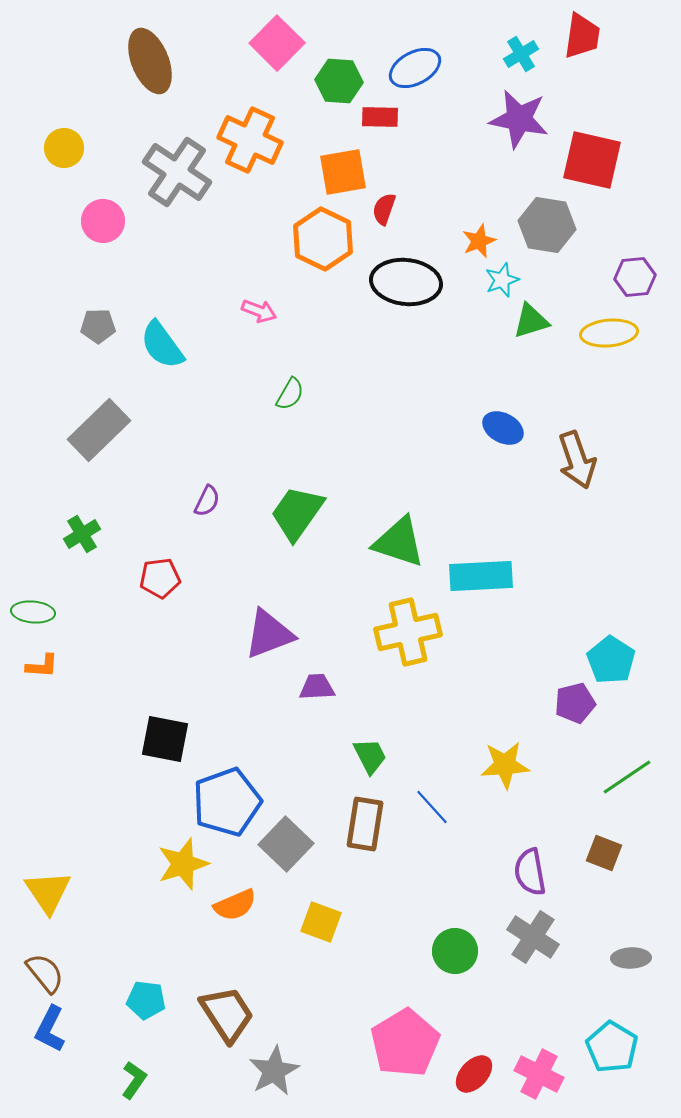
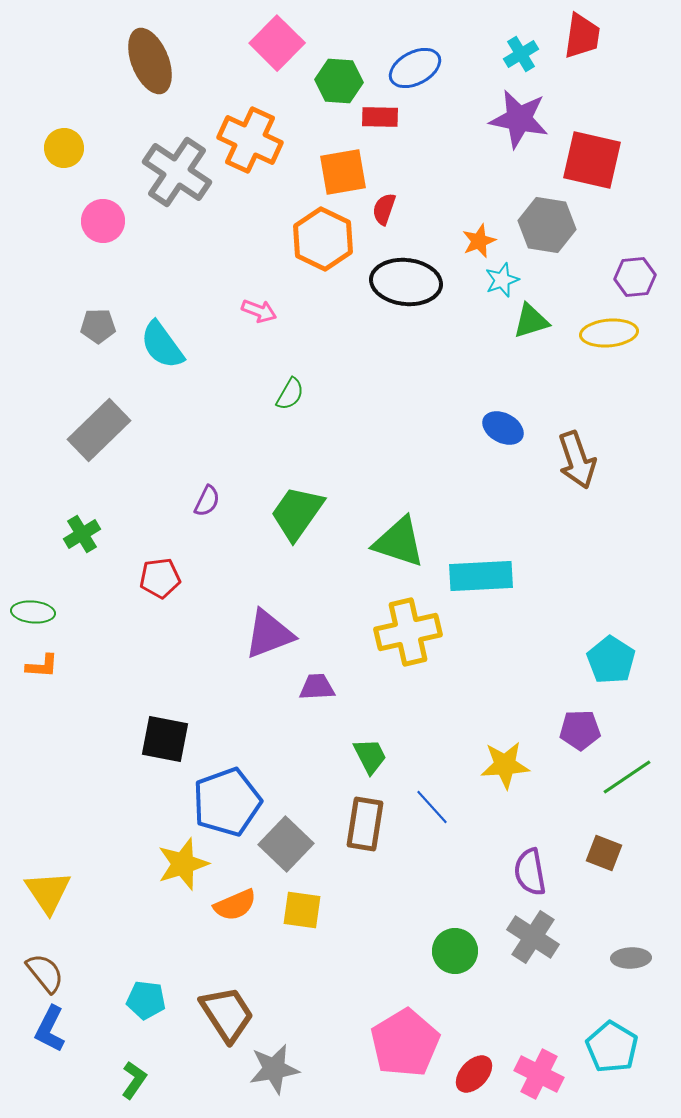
purple pentagon at (575, 703): moved 5 px right, 27 px down; rotated 12 degrees clockwise
yellow square at (321, 922): moved 19 px left, 12 px up; rotated 12 degrees counterclockwise
gray star at (274, 1071): moved 2 px up; rotated 18 degrees clockwise
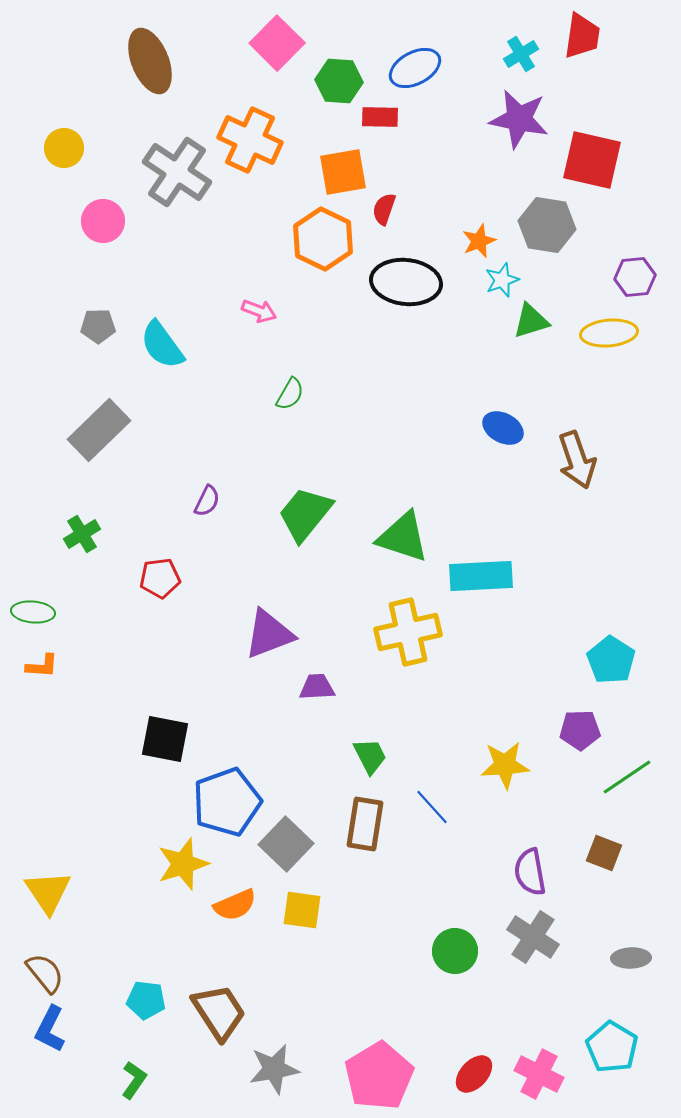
green trapezoid at (297, 513): moved 8 px right, 1 px down; rotated 4 degrees clockwise
green triangle at (399, 542): moved 4 px right, 5 px up
brown trapezoid at (227, 1014): moved 8 px left, 2 px up
pink pentagon at (405, 1043): moved 26 px left, 33 px down
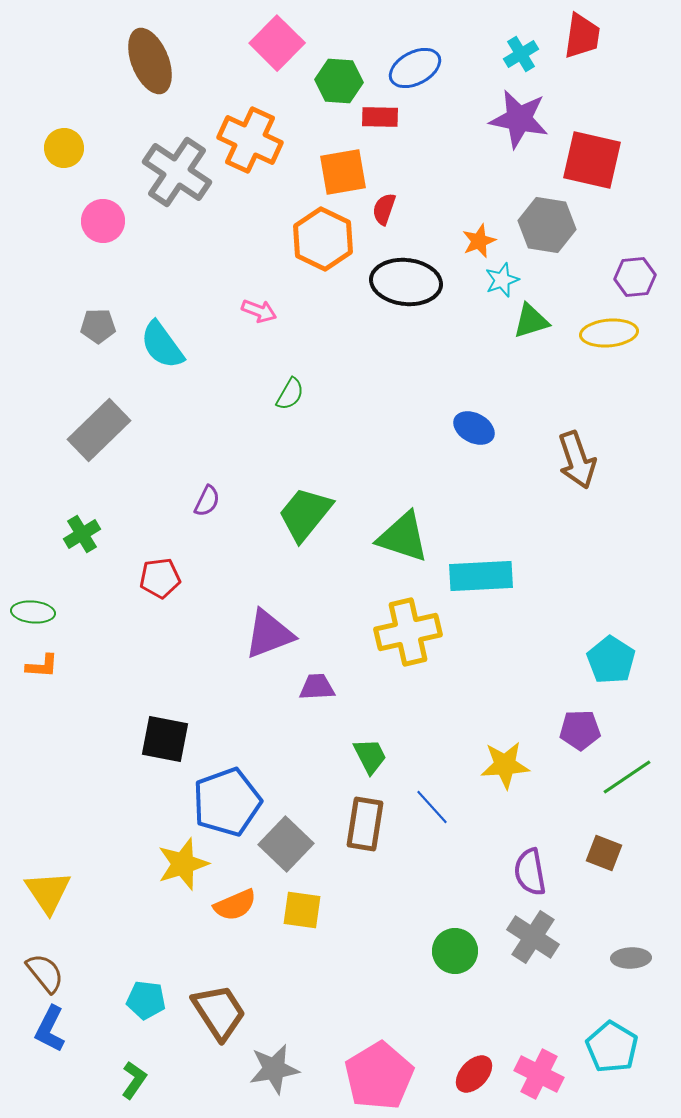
blue ellipse at (503, 428): moved 29 px left
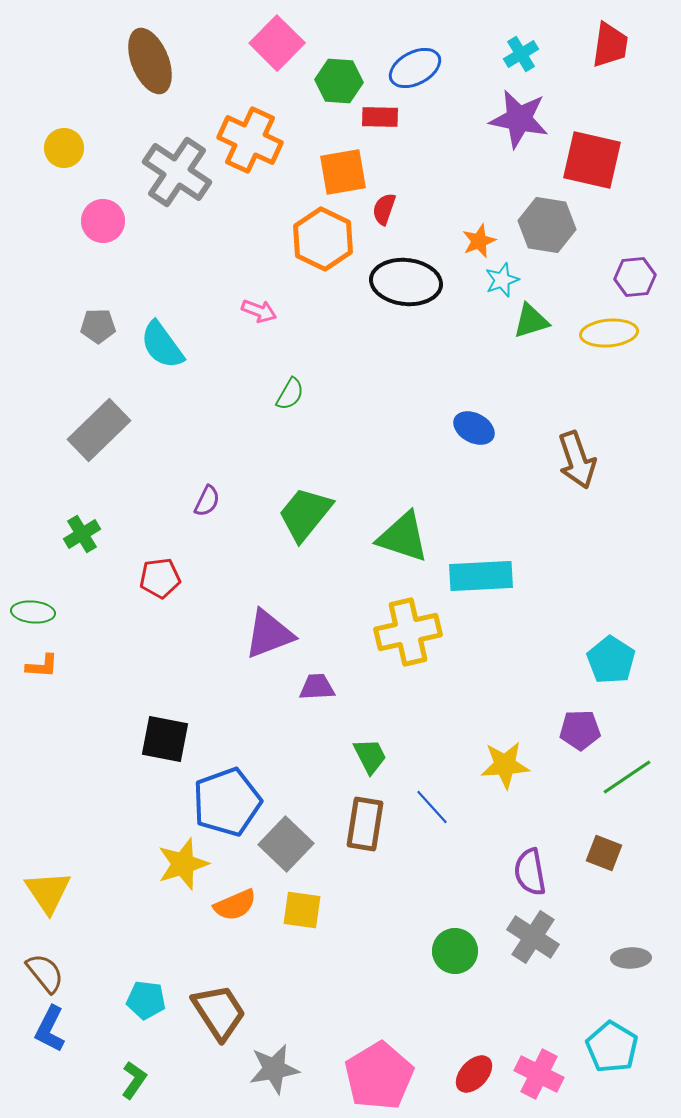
red trapezoid at (582, 36): moved 28 px right, 9 px down
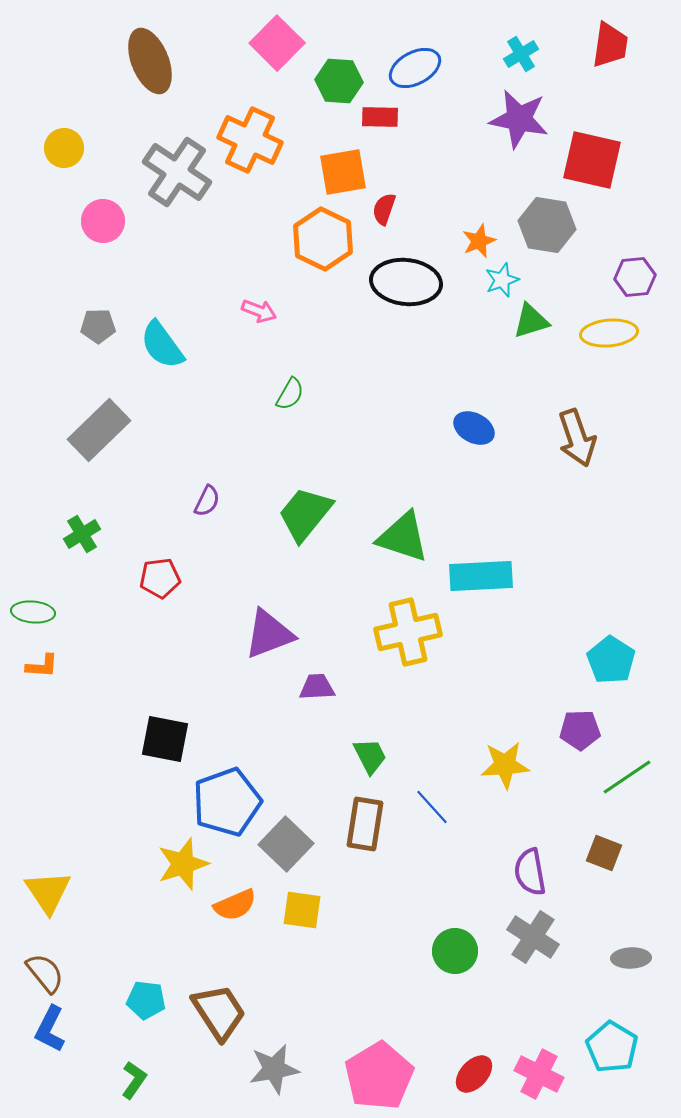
brown arrow at (577, 460): moved 22 px up
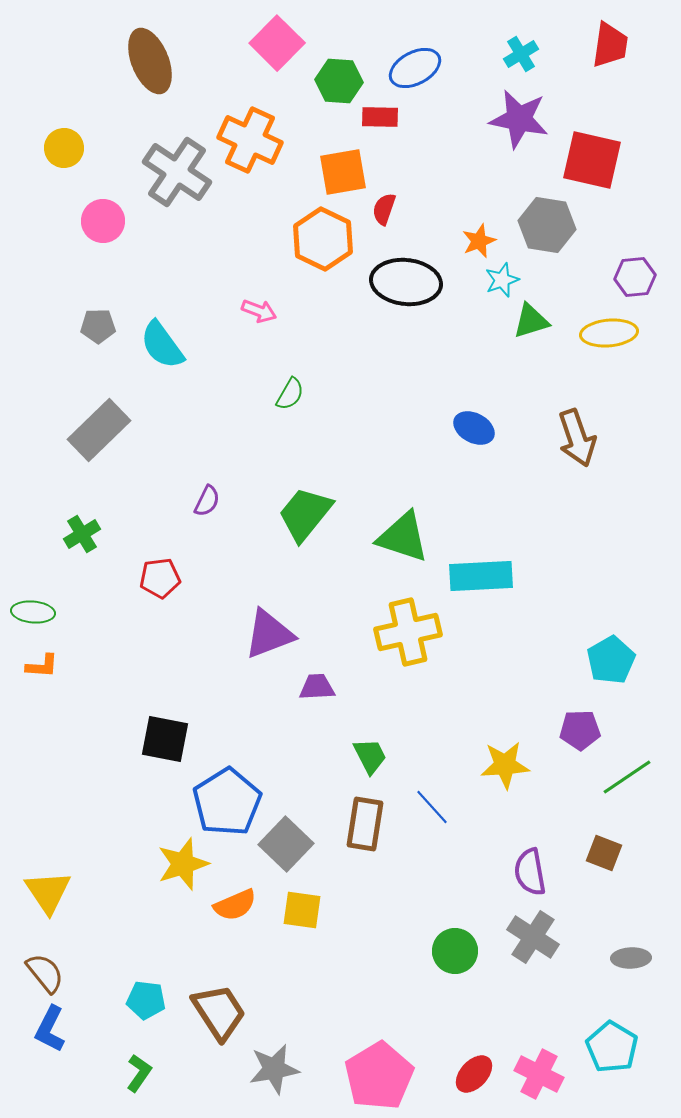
cyan pentagon at (611, 660): rotated 9 degrees clockwise
blue pentagon at (227, 802): rotated 12 degrees counterclockwise
green L-shape at (134, 1080): moved 5 px right, 7 px up
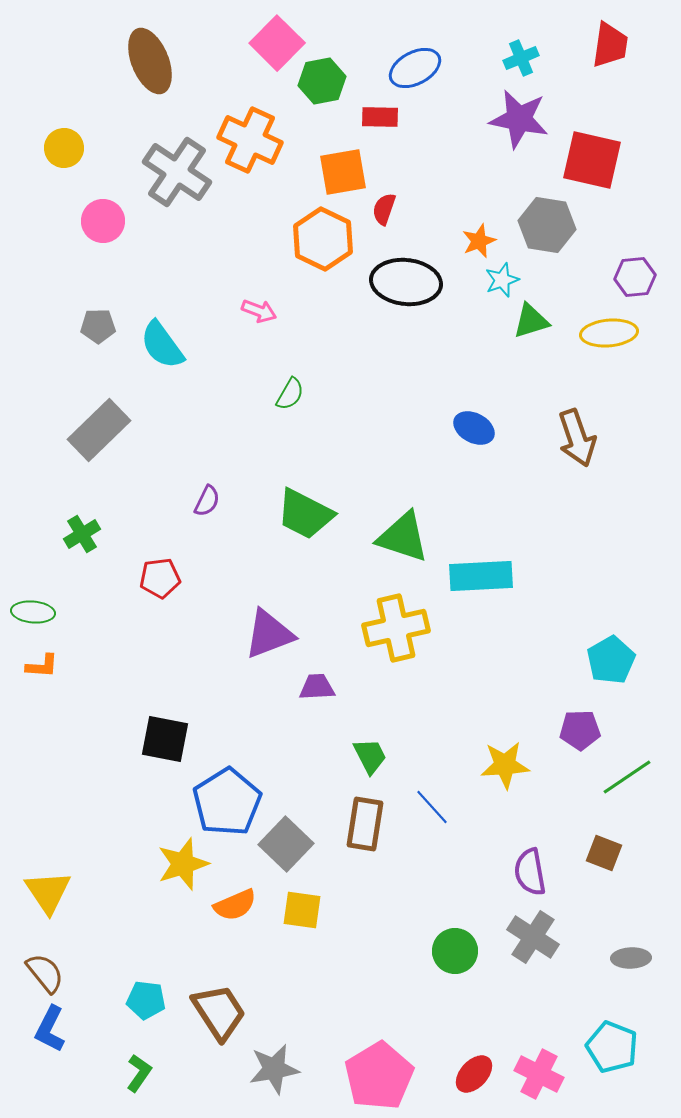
cyan cross at (521, 54): moved 4 px down; rotated 8 degrees clockwise
green hexagon at (339, 81): moved 17 px left; rotated 15 degrees counterclockwise
green trapezoid at (305, 514): rotated 102 degrees counterclockwise
yellow cross at (408, 632): moved 12 px left, 4 px up
cyan pentagon at (612, 1047): rotated 9 degrees counterclockwise
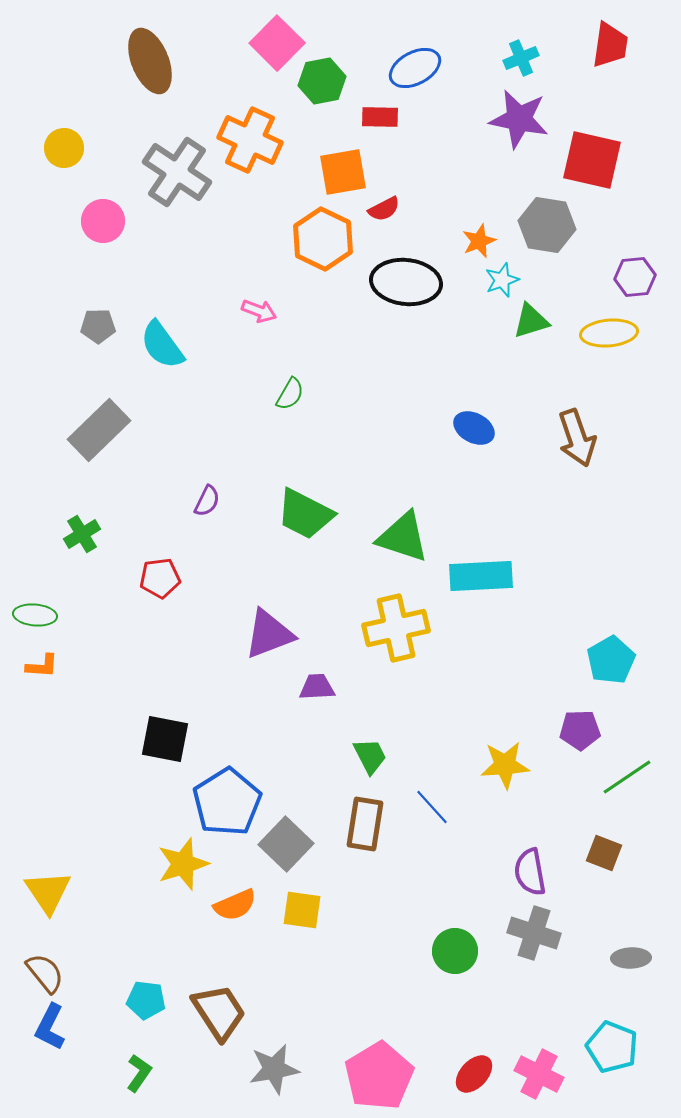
red semicircle at (384, 209): rotated 136 degrees counterclockwise
green ellipse at (33, 612): moved 2 px right, 3 px down
gray cross at (533, 937): moved 1 px right, 4 px up; rotated 15 degrees counterclockwise
blue L-shape at (50, 1029): moved 2 px up
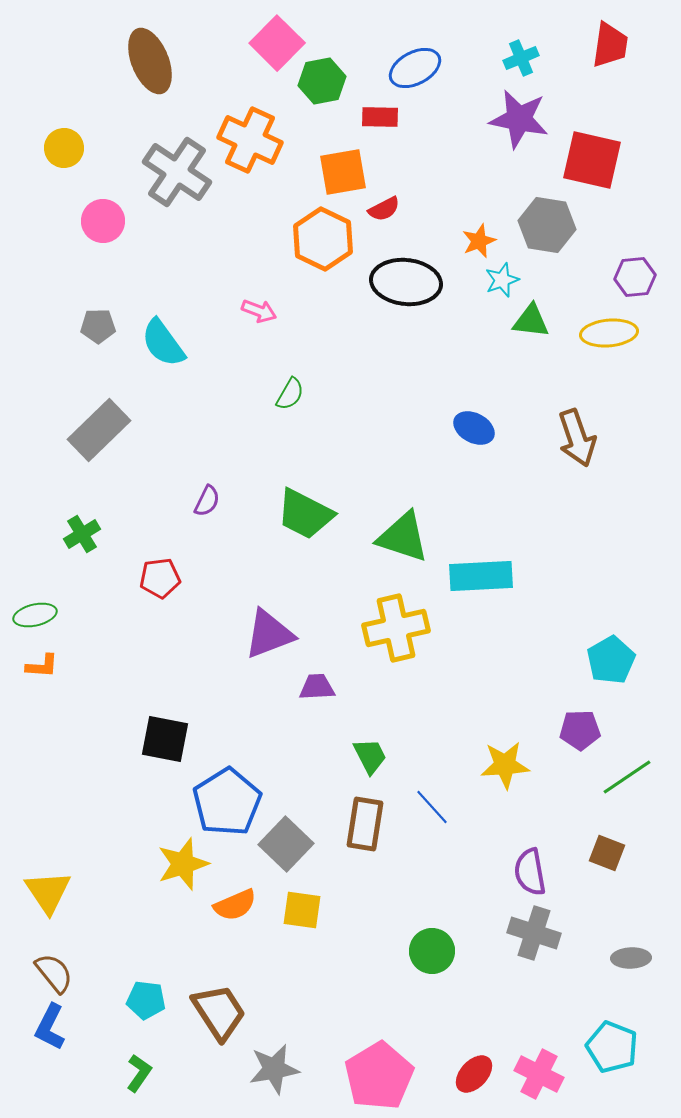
green triangle at (531, 321): rotated 24 degrees clockwise
cyan semicircle at (162, 345): moved 1 px right, 2 px up
green ellipse at (35, 615): rotated 18 degrees counterclockwise
brown square at (604, 853): moved 3 px right
green circle at (455, 951): moved 23 px left
brown semicircle at (45, 973): moved 9 px right
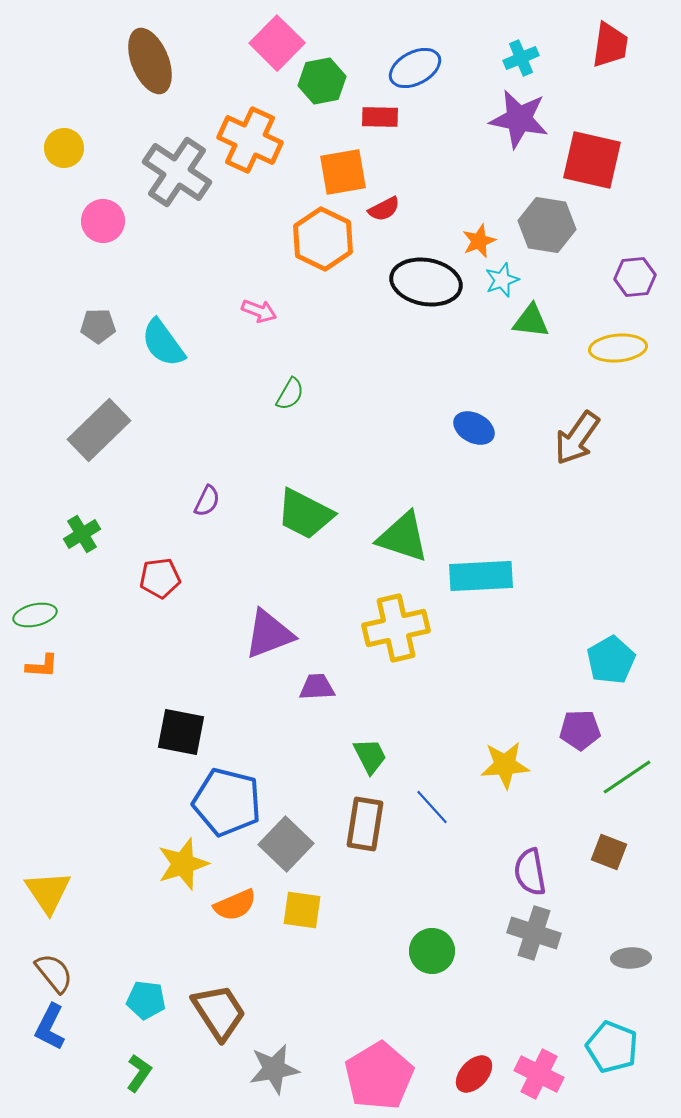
black ellipse at (406, 282): moved 20 px right; rotated 4 degrees clockwise
yellow ellipse at (609, 333): moved 9 px right, 15 px down
brown arrow at (577, 438): rotated 54 degrees clockwise
black square at (165, 739): moved 16 px right, 7 px up
blue pentagon at (227, 802): rotated 26 degrees counterclockwise
brown square at (607, 853): moved 2 px right, 1 px up
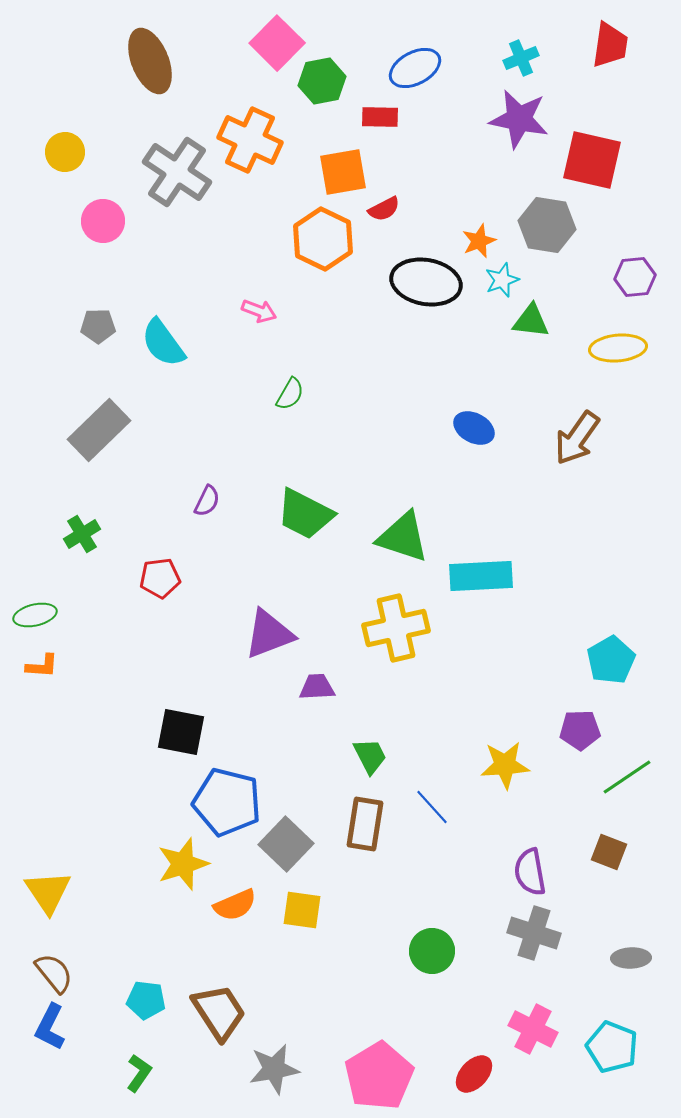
yellow circle at (64, 148): moved 1 px right, 4 px down
pink cross at (539, 1074): moved 6 px left, 45 px up
